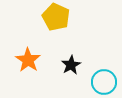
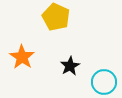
orange star: moved 6 px left, 3 px up
black star: moved 1 px left, 1 px down
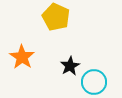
cyan circle: moved 10 px left
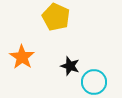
black star: rotated 24 degrees counterclockwise
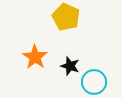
yellow pentagon: moved 10 px right
orange star: moved 13 px right
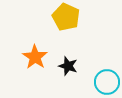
black star: moved 2 px left
cyan circle: moved 13 px right
